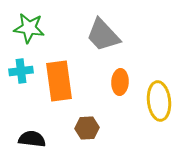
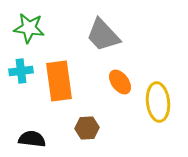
orange ellipse: rotated 40 degrees counterclockwise
yellow ellipse: moved 1 px left, 1 px down
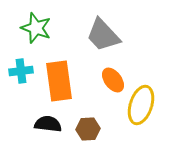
green star: moved 7 px right; rotated 12 degrees clockwise
orange ellipse: moved 7 px left, 2 px up
yellow ellipse: moved 17 px left, 3 px down; rotated 24 degrees clockwise
brown hexagon: moved 1 px right, 1 px down
black semicircle: moved 16 px right, 15 px up
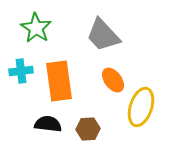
green star: rotated 12 degrees clockwise
yellow ellipse: moved 2 px down
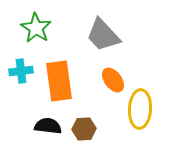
yellow ellipse: moved 1 px left, 2 px down; rotated 15 degrees counterclockwise
black semicircle: moved 2 px down
brown hexagon: moved 4 px left
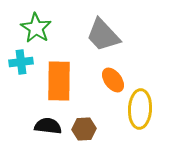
cyan cross: moved 9 px up
orange rectangle: rotated 9 degrees clockwise
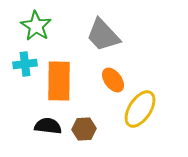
green star: moved 2 px up
cyan cross: moved 4 px right, 2 px down
yellow ellipse: rotated 30 degrees clockwise
